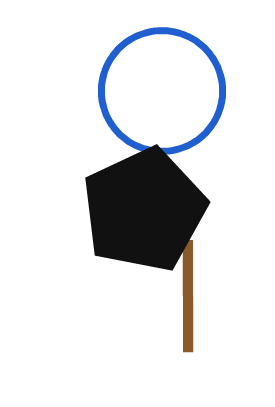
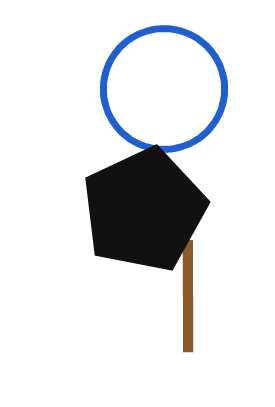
blue circle: moved 2 px right, 2 px up
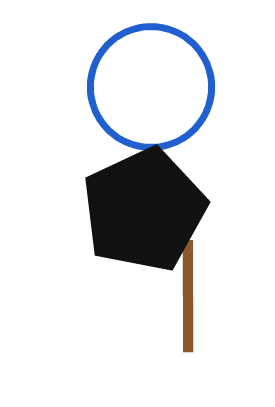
blue circle: moved 13 px left, 2 px up
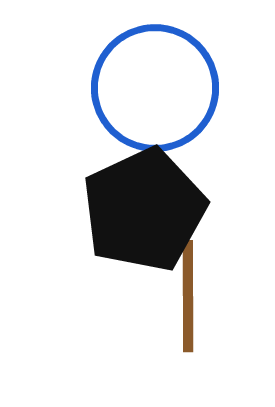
blue circle: moved 4 px right, 1 px down
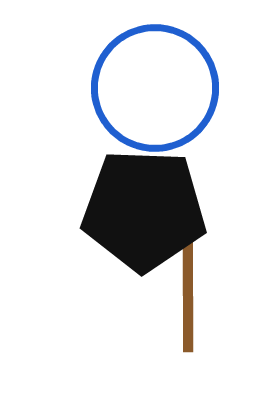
black pentagon: rotated 27 degrees clockwise
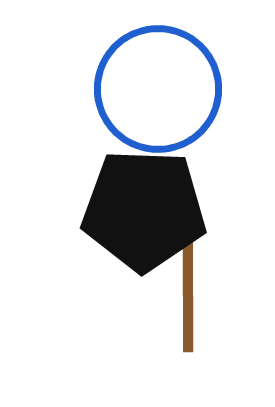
blue circle: moved 3 px right, 1 px down
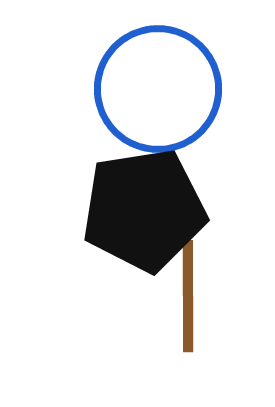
black pentagon: rotated 11 degrees counterclockwise
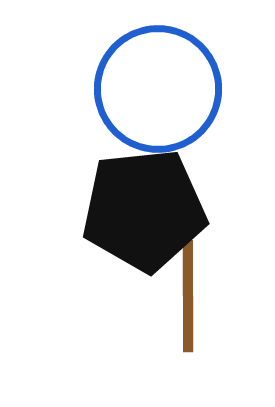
black pentagon: rotated 3 degrees clockwise
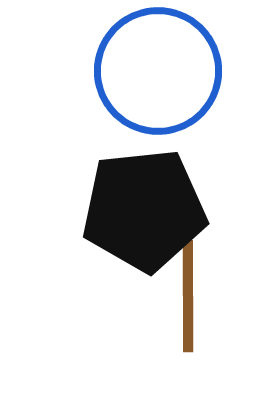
blue circle: moved 18 px up
